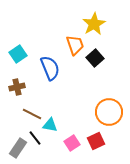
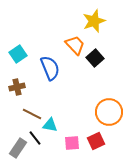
yellow star: moved 3 px up; rotated 10 degrees clockwise
orange trapezoid: rotated 25 degrees counterclockwise
pink square: rotated 28 degrees clockwise
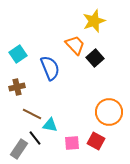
red square: rotated 36 degrees counterclockwise
gray rectangle: moved 1 px right, 1 px down
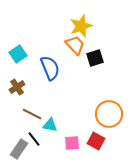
yellow star: moved 13 px left, 5 px down
black square: rotated 24 degrees clockwise
brown cross: rotated 21 degrees counterclockwise
orange circle: moved 2 px down
black line: moved 1 px left, 1 px down
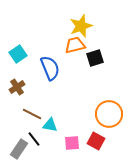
orange trapezoid: rotated 60 degrees counterclockwise
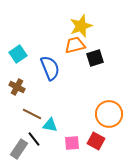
brown cross: rotated 28 degrees counterclockwise
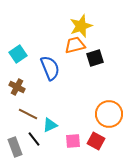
brown line: moved 4 px left
cyan triangle: rotated 35 degrees counterclockwise
pink square: moved 1 px right, 2 px up
gray rectangle: moved 4 px left, 2 px up; rotated 54 degrees counterclockwise
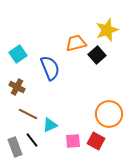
yellow star: moved 26 px right, 4 px down
orange trapezoid: moved 1 px right, 2 px up
black square: moved 2 px right, 3 px up; rotated 24 degrees counterclockwise
black line: moved 2 px left, 1 px down
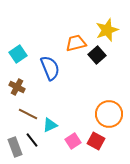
pink square: rotated 28 degrees counterclockwise
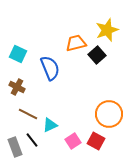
cyan square: rotated 30 degrees counterclockwise
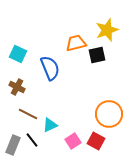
black square: rotated 30 degrees clockwise
gray rectangle: moved 2 px left, 2 px up; rotated 42 degrees clockwise
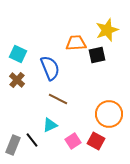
orange trapezoid: rotated 10 degrees clockwise
brown cross: moved 7 px up; rotated 14 degrees clockwise
brown line: moved 30 px right, 15 px up
